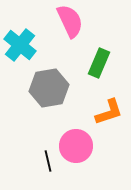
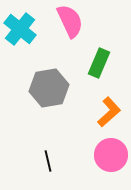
cyan cross: moved 16 px up
orange L-shape: rotated 24 degrees counterclockwise
pink circle: moved 35 px right, 9 px down
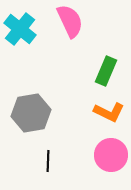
green rectangle: moved 7 px right, 8 px down
gray hexagon: moved 18 px left, 25 px down
orange L-shape: rotated 68 degrees clockwise
black line: rotated 15 degrees clockwise
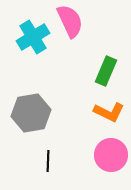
cyan cross: moved 13 px right, 8 px down; rotated 20 degrees clockwise
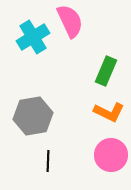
gray hexagon: moved 2 px right, 3 px down
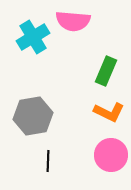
pink semicircle: moved 3 px right; rotated 120 degrees clockwise
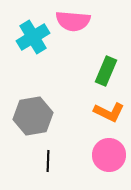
pink circle: moved 2 px left
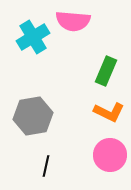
pink circle: moved 1 px right
black line: moved 2 px left, 5 px down; rotated 10 degrees clockwise
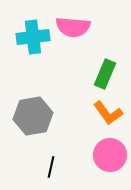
pink semicircle: moved 6 px down
cyan cross: rotated 24 degrees clockwise
green rectangle: moved 1 px left, 3 px down
orange L-shape: moved 1 px left, 1 px down; rotated 28 degrees clockwise
black line: moved 5 px right, 1 px down
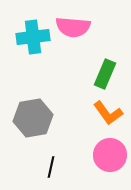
gray hexagon: moved 2 px down
